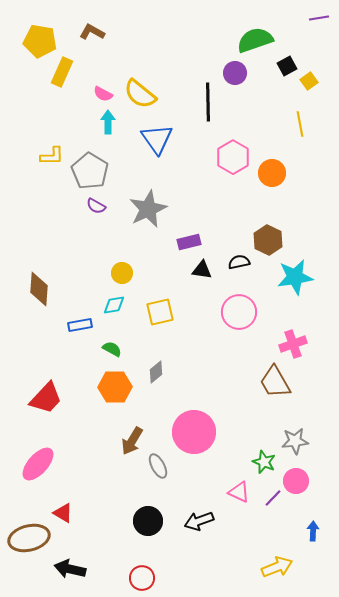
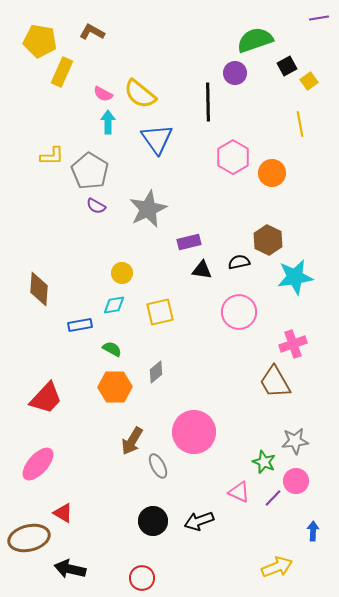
black circle at (148, 521): moved 5 px right
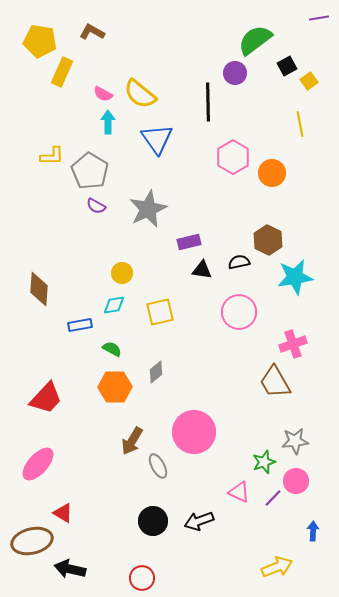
green semicircle at (255, 40): rotated 18 degrees counterclockwise
green star at (264, 462): rotated 30 degrees clockwise
brown ellipse at (29, 538): moved 3 px right, 3 px down
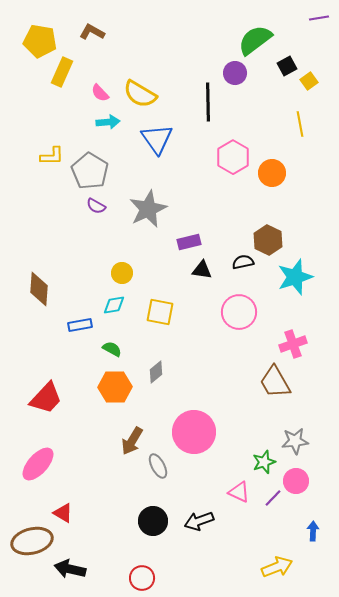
pink semicircle at (103, 94): moved 3 px left, 1 px up; rotated 18 degrees clockwise
yellow semicircle at (140, 94): rotated 8 degrees counterclockwise
cyan arrow at (108, 122): rotated 85 degrees clockwise
black semicircle at (239, 262): moved 4 px right
cyan star at (295, 277): rotated 9 degrees counterclockwise
yellow square at (160, 312): rotated 24 degrees clockwise
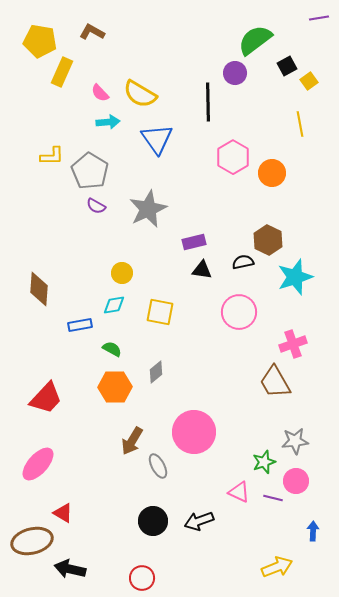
purple rectangle at (189, 242): moved 5 px right
purple line at (273, 498): rotated 60 degrees clockwise
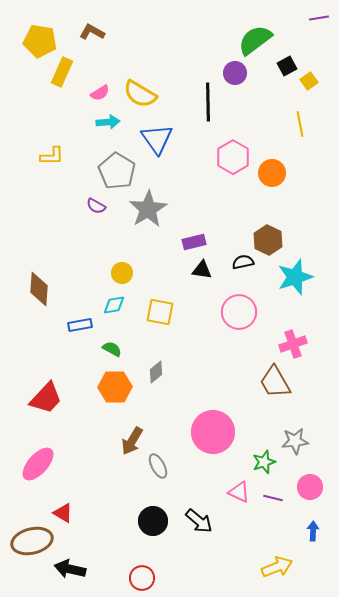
pink semicircle at (100, 93): rotated 78 degrees counterclockwise
gray pentagon at (90, 171): moved 27 px right
gray star at (148, 209): rotated 6 degrees counterclockwise
pink circle at (194, 432): moved 19 px right
pink circle at (296, 481): moved 14 px right, 6 px down
black arrow at (199, 521): rotated 120 degrees counterclockwise
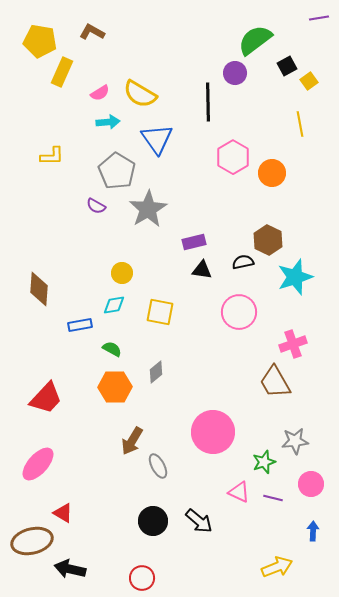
pink circle at (310, 487): moved 1 px right, 3 px up
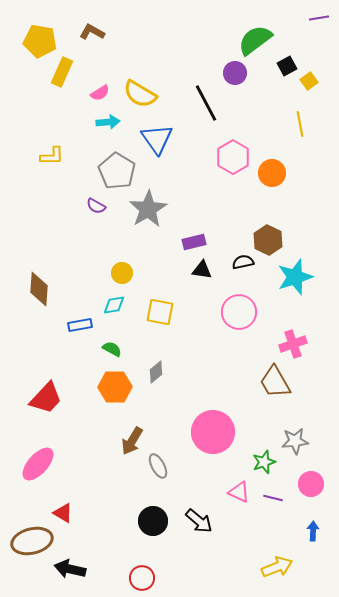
black line at (208, 102): moved 2 px left, 1 px down; rotated 27 degrees counterclockwise
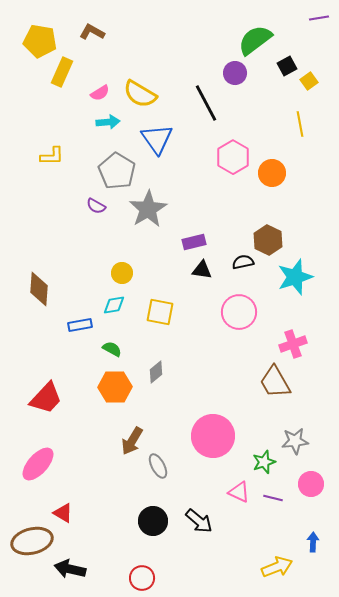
pink circle at (213, 432): moved 4 px down
blue arrow at (313, 531): moved 11 px down
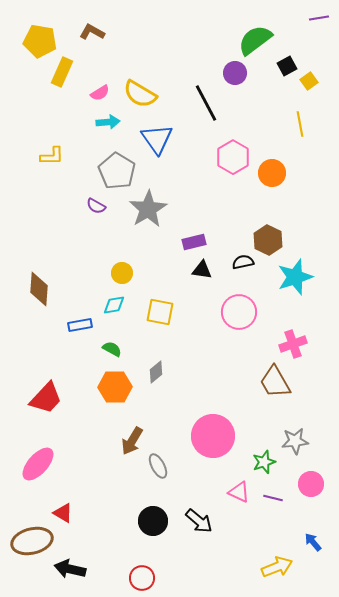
blue arrow at (313, 542): rotated 42 degrees counterclockwise
